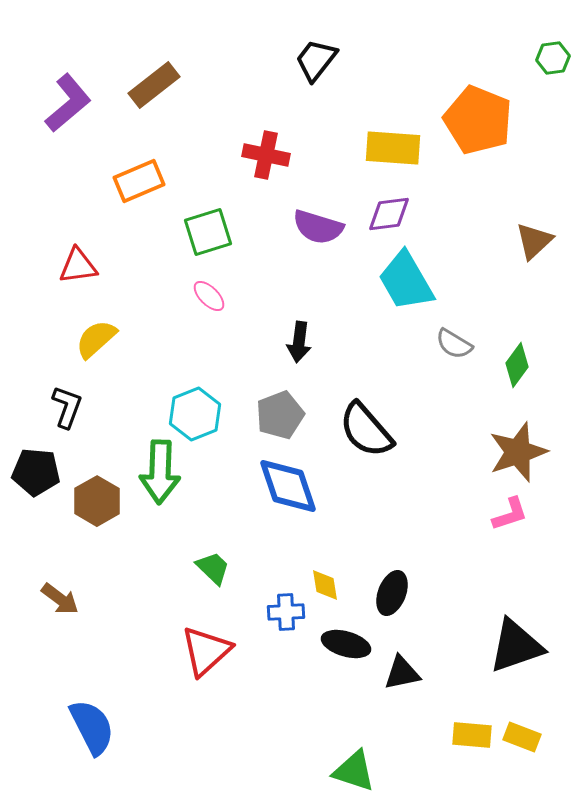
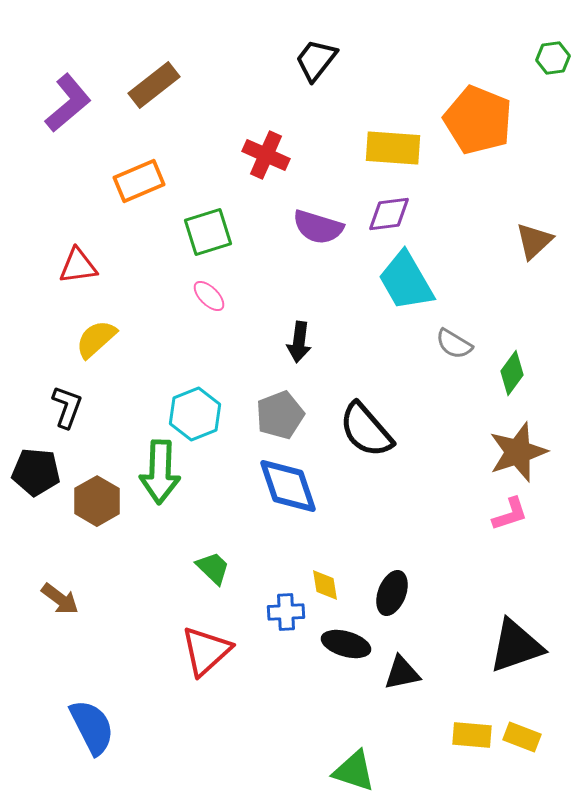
red cross at (266, 155): rotated 12 degrees clockwise
green diamond at (517, 365): moved 5 px left, 8 px down
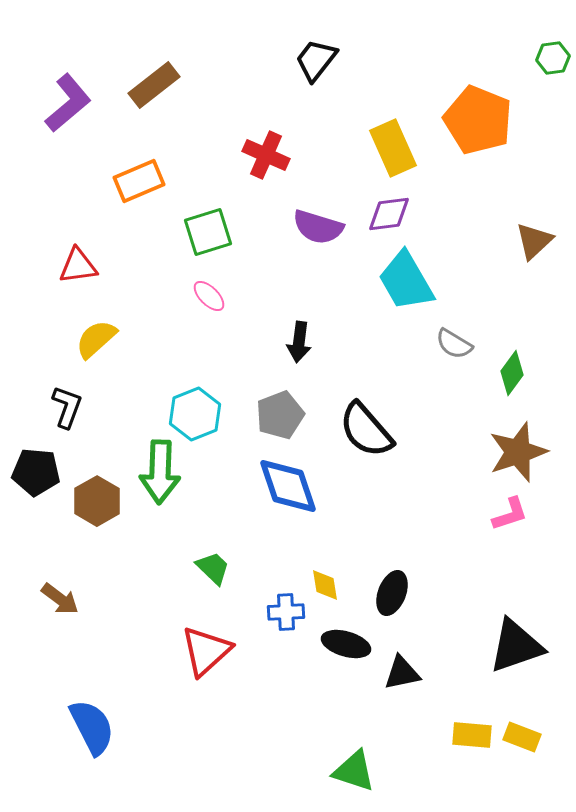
yellow rectangle at (393, 148): rotated 62 degrees clockwise
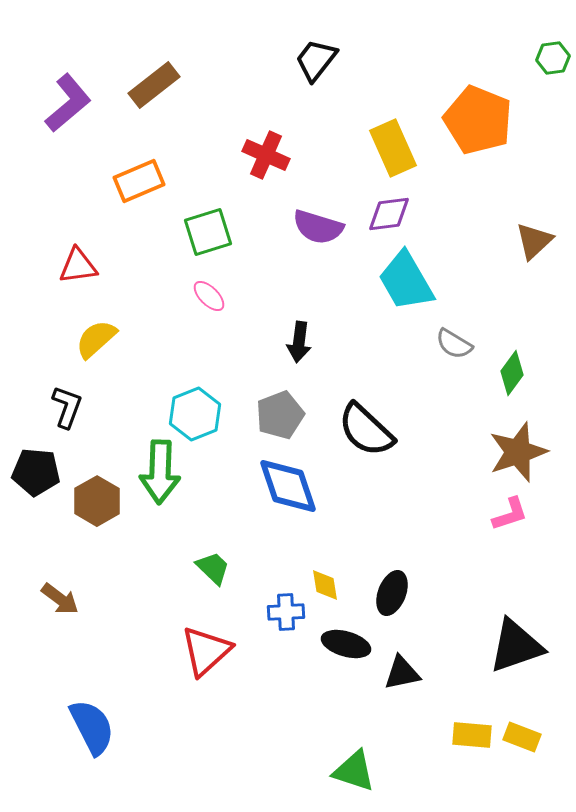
black semicircle at (366, 430): rotated 6 degrees counterclockwise
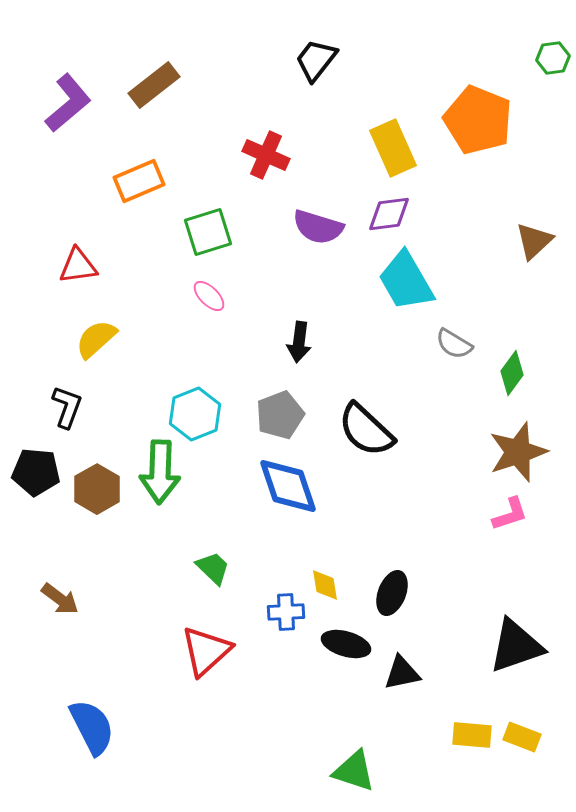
brown hexagon at (97, 501): moved 12 px up
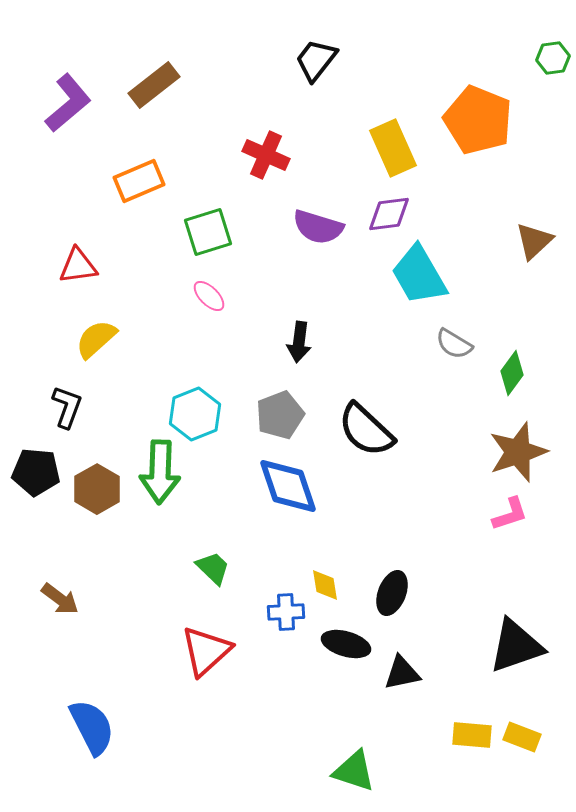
cyan trapezoid at (406, 281): moved 13 px right, 6 px up
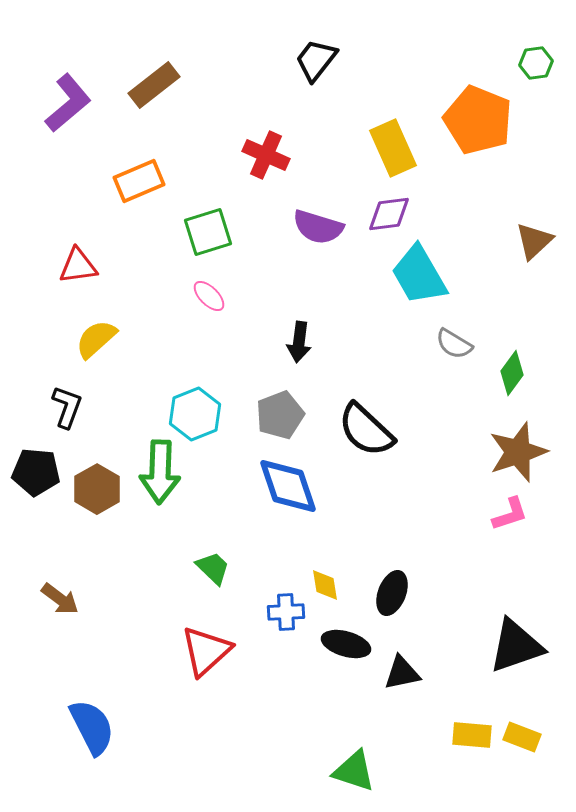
green hexagon at (553, 58): moved 17 px left, 5 px down
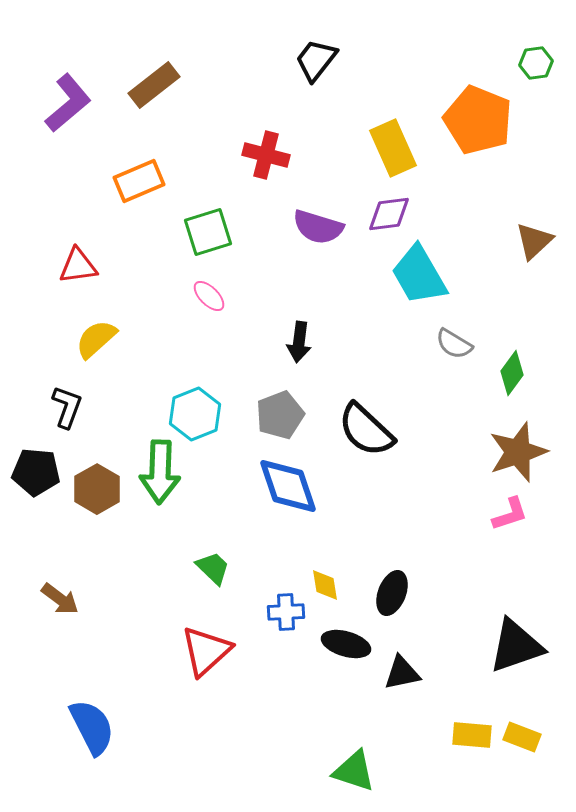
red cross at (266, 155): rotated 9 degrees counterclockwise
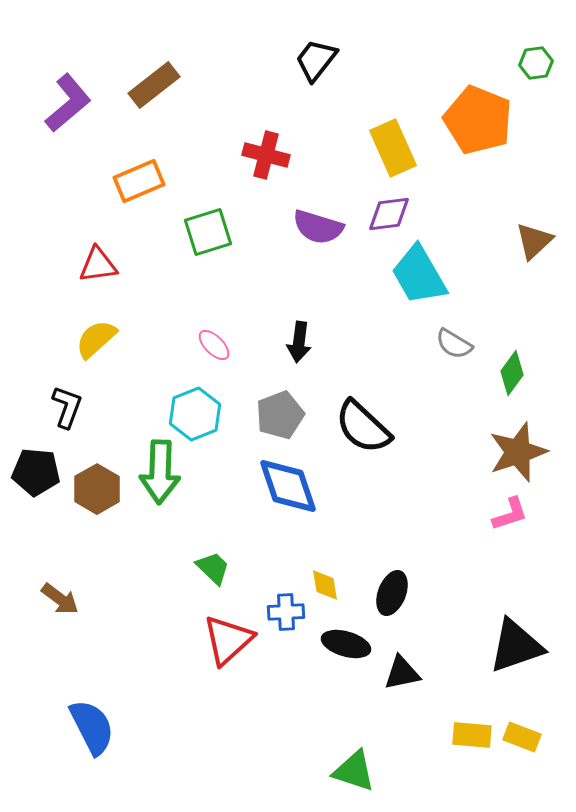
red triangle at (78, 266): moved 20 px right, 1 px up
pink ellipse at (209, 296): moved 5 px right, 49 px down
black semicircle at (366, 430): moved 3 px left, 3 px up
red triangle at (206, 651): moved 22 px right, 11 px up
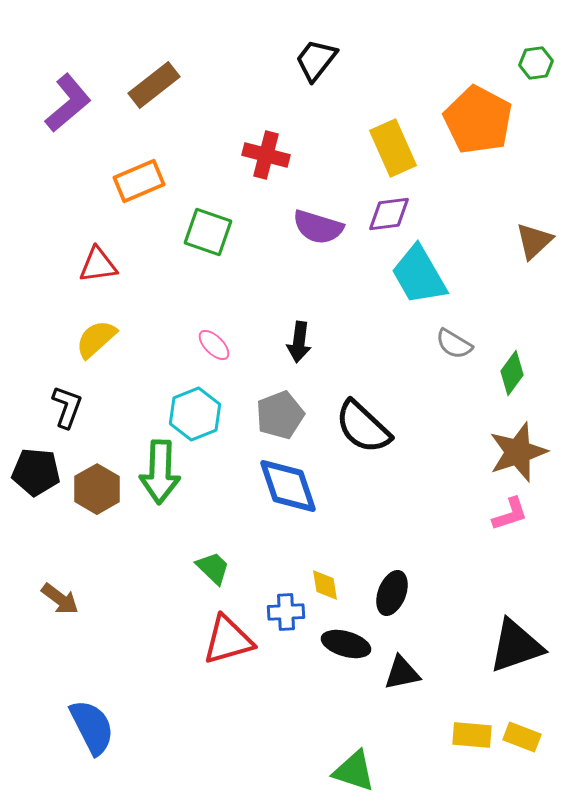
orange pentagon at (478, 120): rotated 6 degrees clockwise
green square at (208, 232): rotated 36 degrees clockwise
red triangle at (228, 640): rotated 26 degrees clockwise
